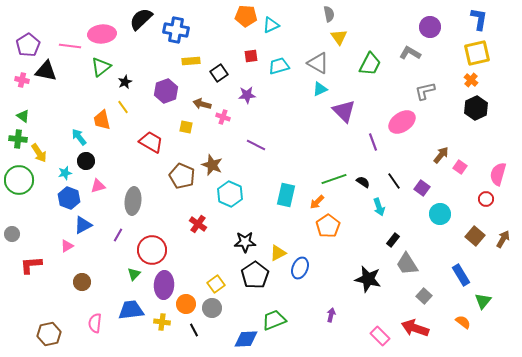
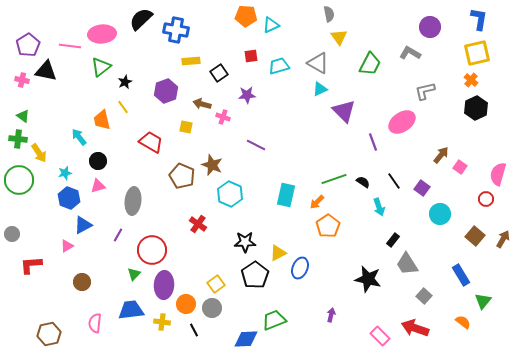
black circle at (86, 161): moved 12 px right
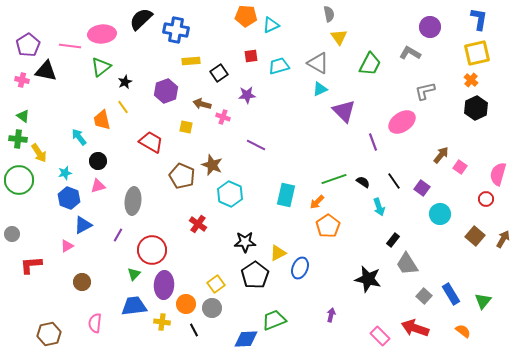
blue rectangle at (461, 275): moved 10 px left, 19 px down
blue trapezoid at (131, 310): moved 3 px right, 4 px up
orange semicircle at (463, 322): moved 9 px down
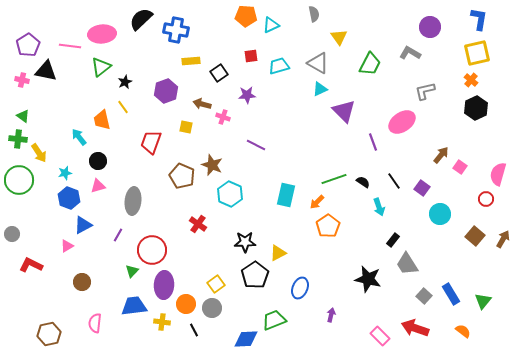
gray semicircle at (329, 14): moved 15 px left
red trapezoid at (151, 142): rotated 100 degrees counterclockwise
red L-shape at (31, 265): rotated 30 degrees clockwise
blue ellipse at (300, 268): moved 20 px down
green triangle at (134, 274): moved 2 px left, 3 px up
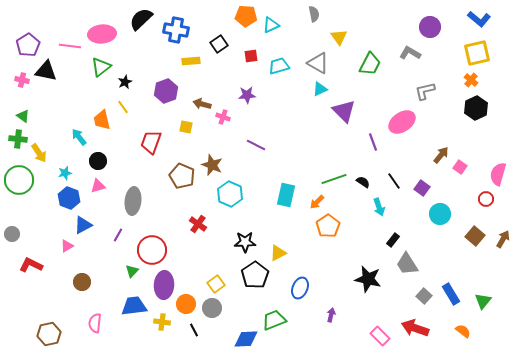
blue L-shape at (479, 19): rotated 120 degrees clockwise
black square at (219, 73): moved 29 px up
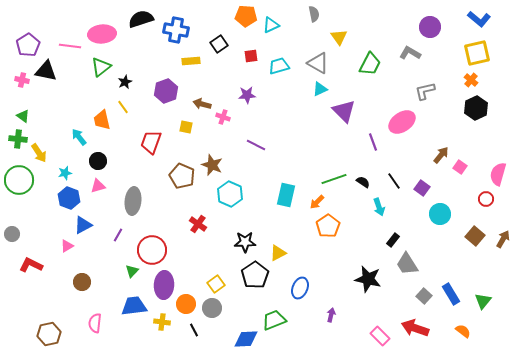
black semicircle at (141, 19): rotated 25 degrees clockwise
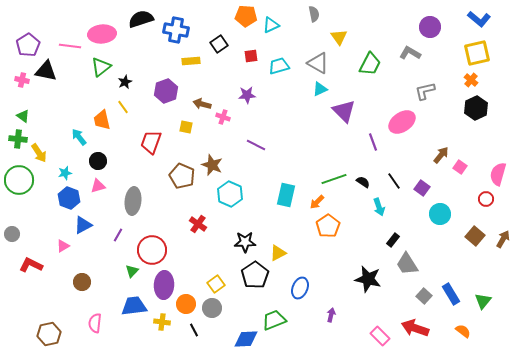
pink triangle at (67, 246): moved 4 px left
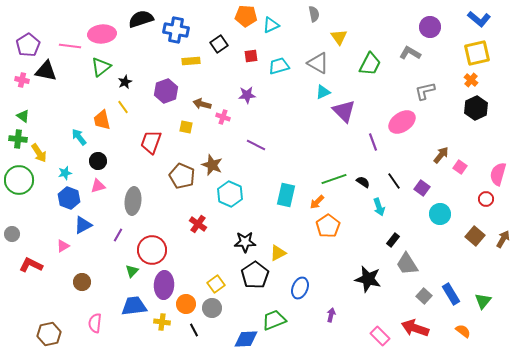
cyan triangle at (320, 89): moved 3 px right, 3 px down
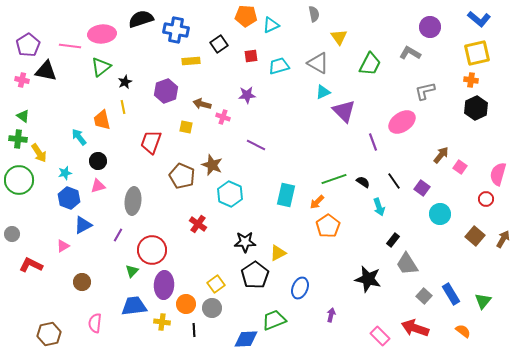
orange cross at (471, 80): rotated 32 degrees counterclockwise
yellow line at (123, 107): rotated 24 degrees clockwise
black line at (194, 330): rotated 24 degrees clockwise
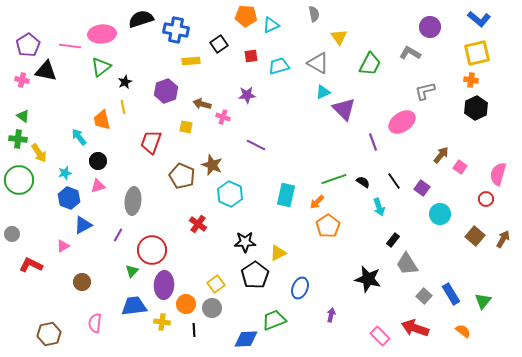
purple triangle at (344, 111): moved 2 px up
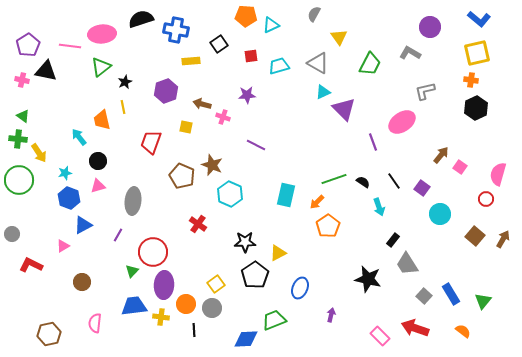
gray semicircle at (314, 14): rotated 140 degrees counterclockwise
red circle at (152, 250): moved 1 px right, 2 px down
yellow cross at (162, 322): moved 1 px left, 5 px up
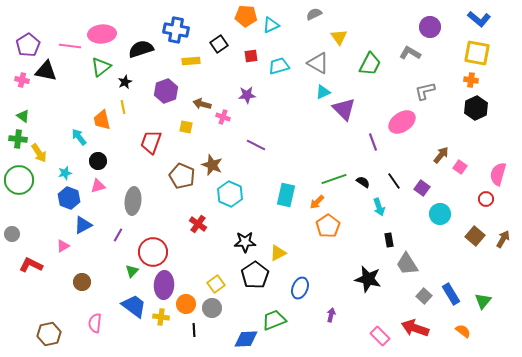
gray semicircle at (314, 14): rotated 35 degrees clockwise
black semicircle at (141, 19): moved 30 px down
yellow square at (477, 53): rotated 24 degrees clockwise
black rectangle at (393, 240): moved 4 px left; rotated 48 degrees counterclockwise
blue trapezoid at (134, 306): rotated 44 degrees clockwise
